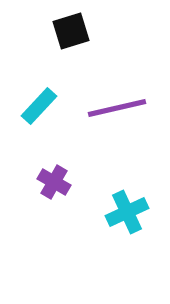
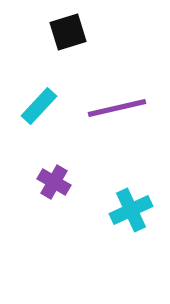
black square: moved 3 px left, 1 px down
cyan cross: moved 4 px right, 2 px up
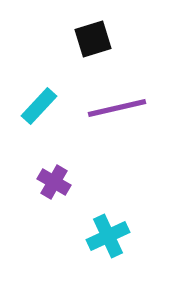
black square: moved 25 px right, 7 px down
cyan cross: moved 23 px left, 26 px down
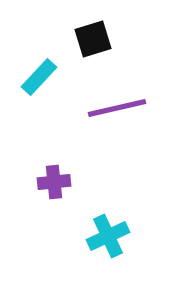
cyan rectangle: moved 29 px up
purple cross: rotated 36 degrees counterclockwise
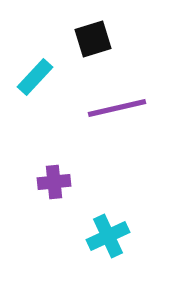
cyan rectangle: moved 4 px left
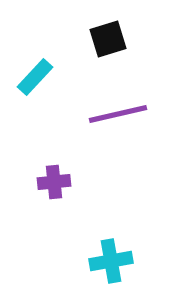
black square: moved 15 px right
purple line: moved 1 px right, 6 px down
cyan cross: moved 3 px right, 25 px down; rotated 15 degrees clockwise
